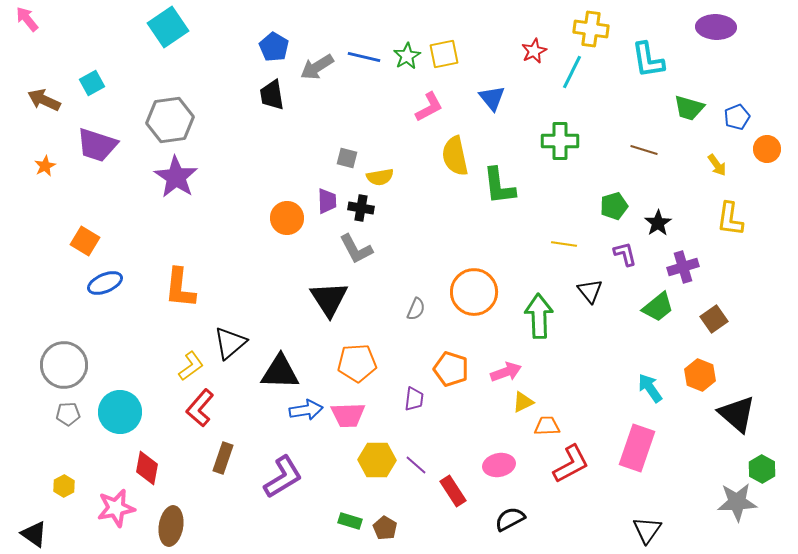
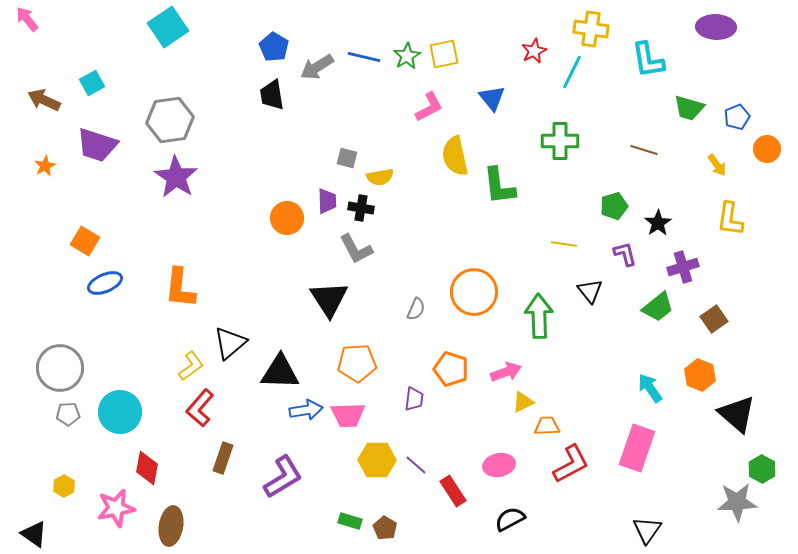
gray circle at (64, 365): moved 4 px left, 3 px down
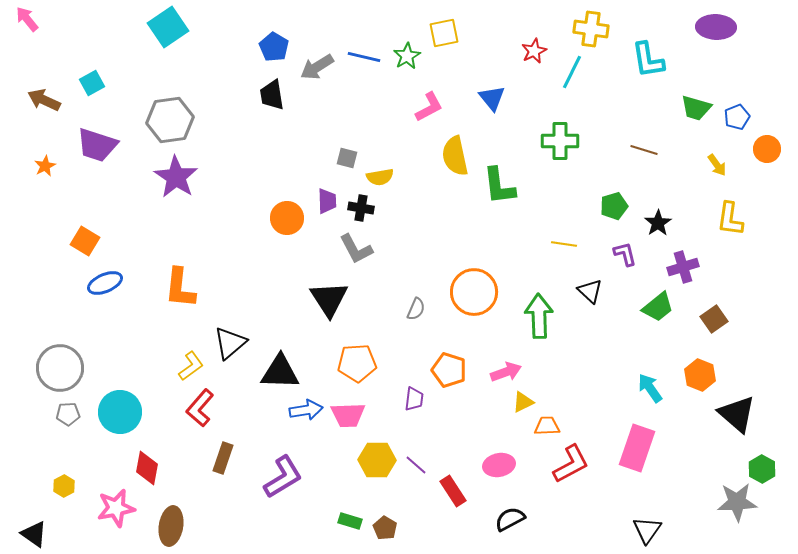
yellow square at (444, 54): moved 21 px up
green trapezoid at (689, 108): moved 7 px right
black triangle at (590, 291): rotated 8 degrees counterclockwise
orange pentagon at (451, 369): moved 2 px left, 1 px down
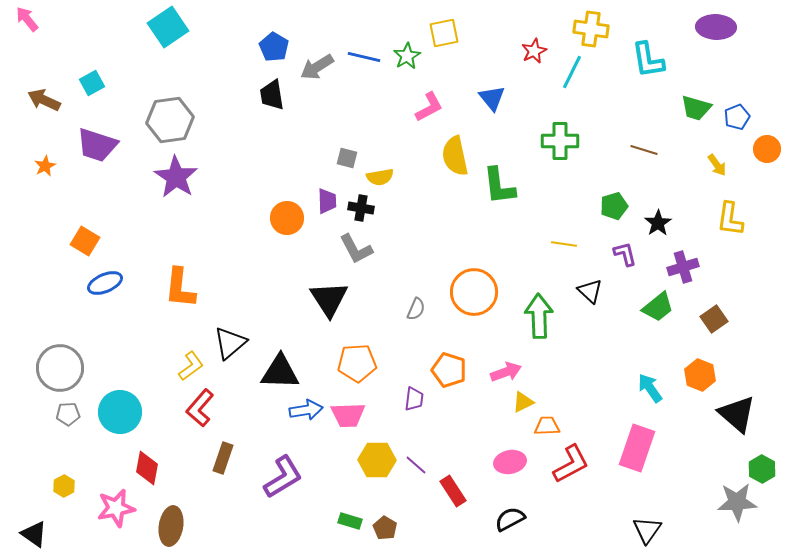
pink ellipse at (499, 465): moved 11 px right, 3 px up
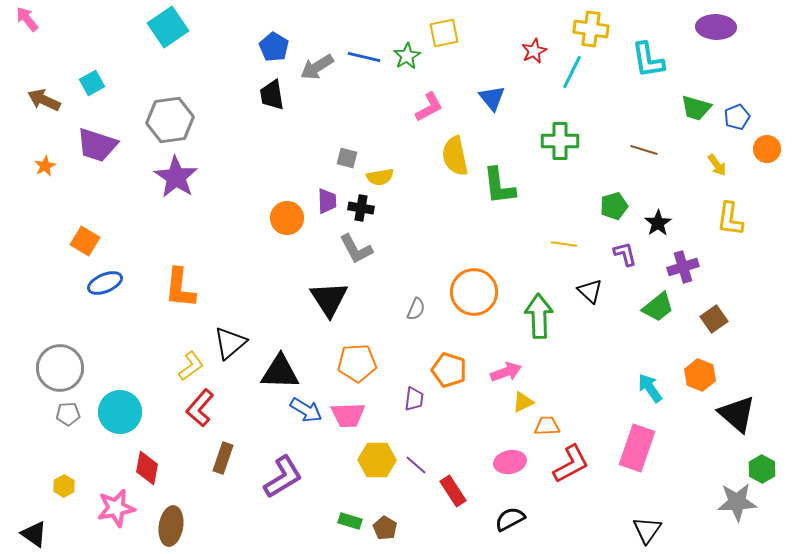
blue arrow at (306, 410): rotated 40 degrees clockwise
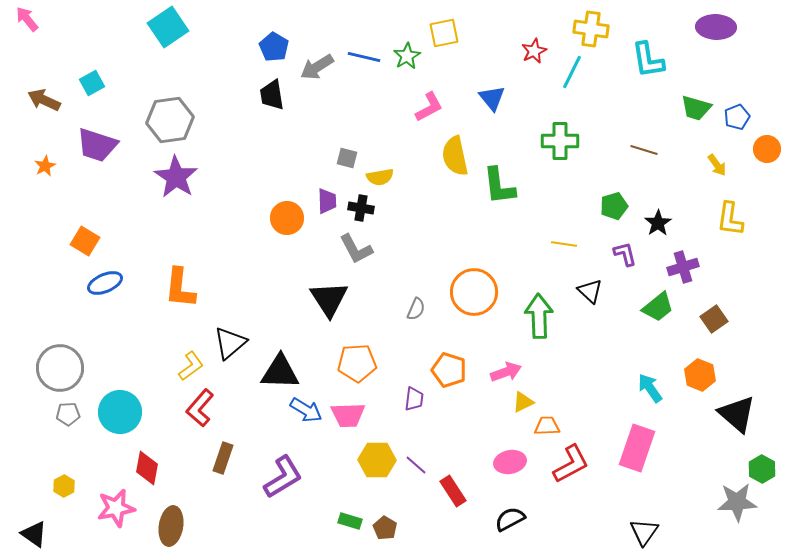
black triangle at (647, 530): moved 3 px left, 2 px down
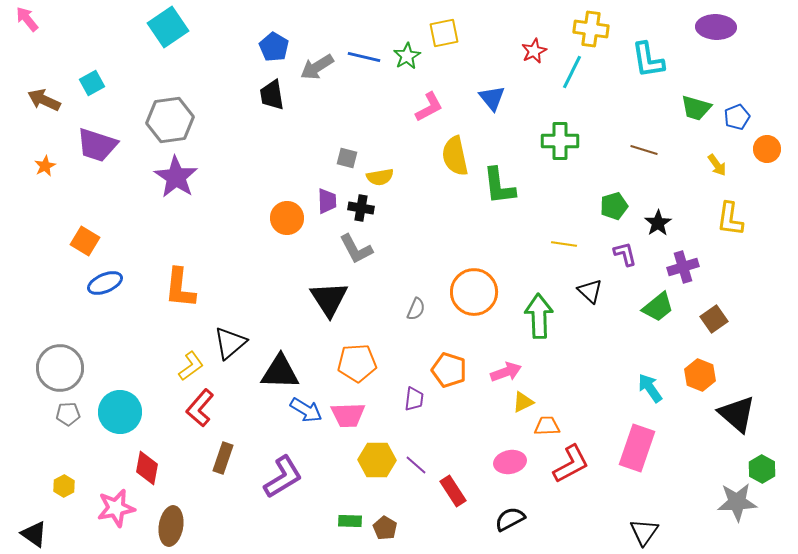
green rectangle at (350, 521): rotated 15 degrees counterclockwise
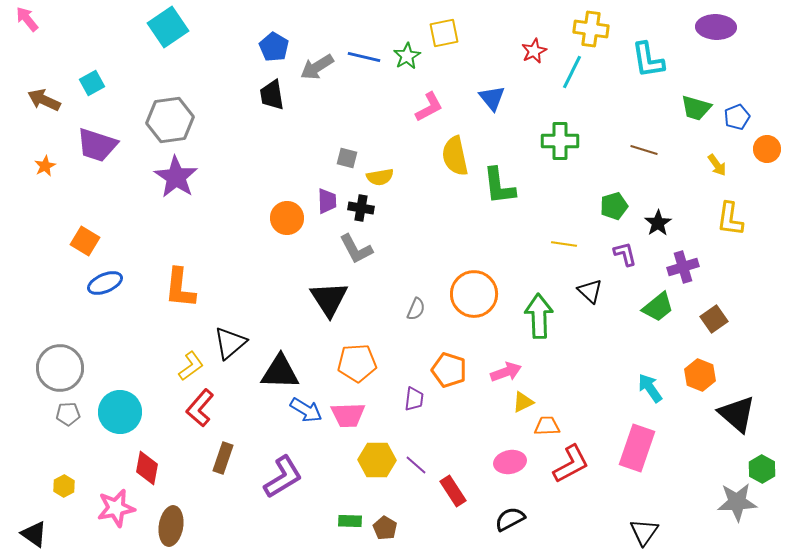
orange circle at (474, 292): moved 2 px down
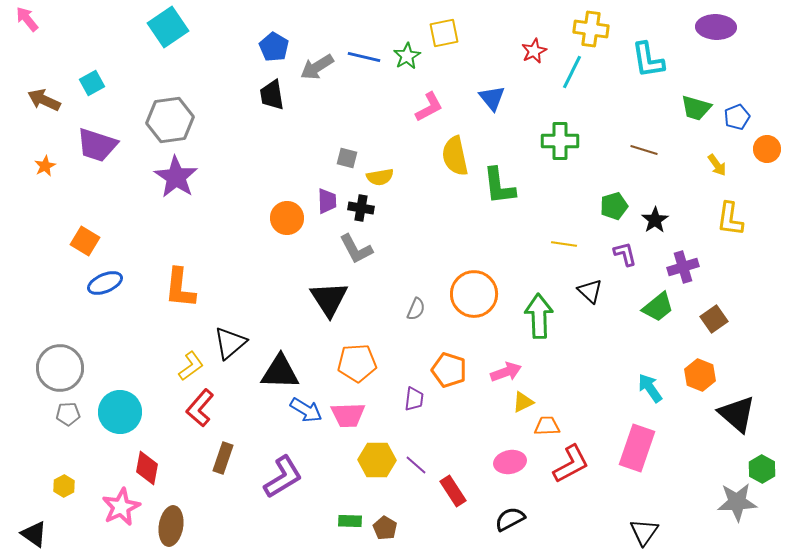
black star at (658, 223): moved 3 px left, 3 px up
pink star at (116, 508): moved 5 px right, 1 px up; rotated 15 degrees counterclockwise
